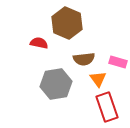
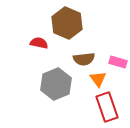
gray hexagon: rotated 12 degrees counterclockwise
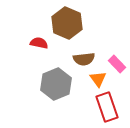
pink rectangle: moved 1 px left, 2 px down; rotated 30 degrees clockwise
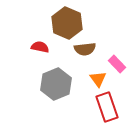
red semicircle: moved 1 px right, 4 px down
brown semicircle: moved 1 px right, 10 px up
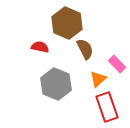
brown semicircle: rotated 110 degrees counterclockwise
orange triangle: rotated 24 degrees clockwise
gray hexagon: rotated 16 degrees counterclockwise
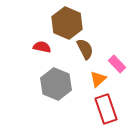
red semicircle: moved 2 px right
red rectangle: moved 1 px left, 2 px down
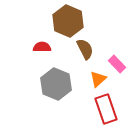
brown hexagon: moved 1 px right, 2 px up
red semicircle: rotated 12 degrees counterclockwise
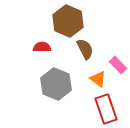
pink rectangle: moved 1 px right, 1 px down
orange triangle: rotated 42 degrees counterclockwise
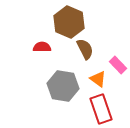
brown hexagon: moved 1 px right, 1 px down
gray hexagon: moved 7 px right, 2 px down; rotated 12 degrees counterclockwise
red rectangle: moved 5 px left
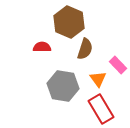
brown semicircle: rotated 45 degrees clockwise
orange triangle: rotated 18 degrees clockwise
red rectangle: rotated 12 degrees counterclockwise
